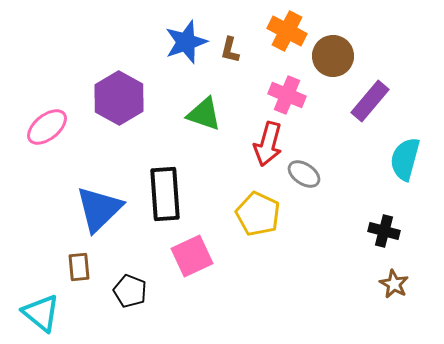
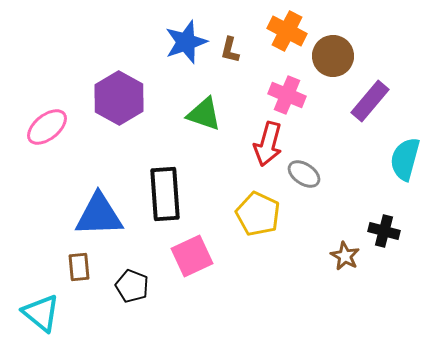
blue triangle: moved 6 px down; rotated 42 degrees clockwise
brown star: moved 49 px left, 28 px up
black pentagon: moved 2 px right, 5 px up
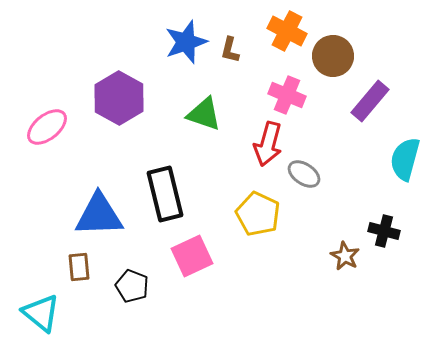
black rectangle: rotated 10 degrees counterclockwise
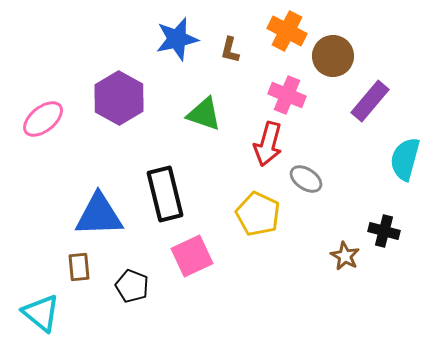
blue star: moved 9 px left, 3 px up; rotated 6 degrees clockwise
pink ellipse: moved 4 px left, 8 px up
gray ellipse: moved 2 px right, 5 px down
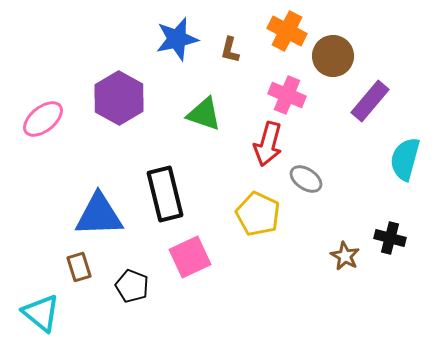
black cross: moved 6 px right, 7 px down
pink square: moved 2 px left, 1 px down
brown rectangle: rotated 12 degrees counterclockwise
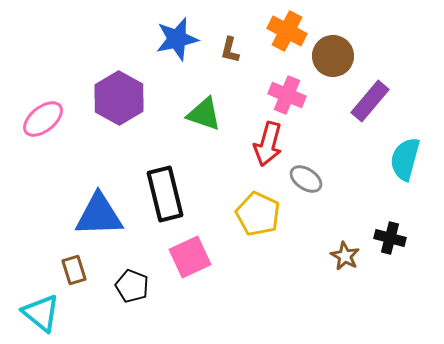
brown rectangle: moved 5 px left, 3 px down
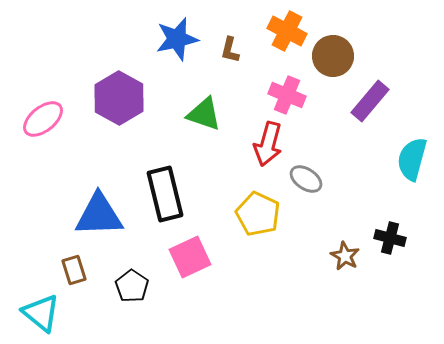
cyan semicircle: moved 7 px right
black pentagon: rotated 12 degrees clockwise
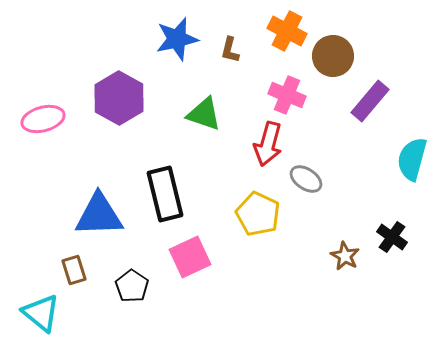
pink ellipse: rotated 24 degrees clockwise
black cross: moved 2 px right, 1 px up; rotated 20 degrees clockwise
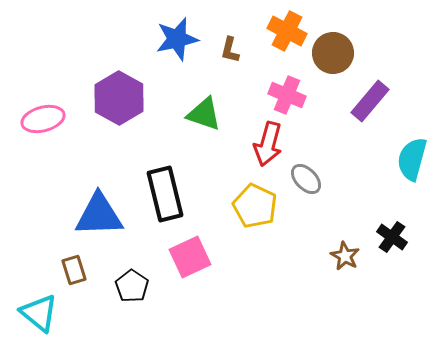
brown circle: moved 3 px up
gray ellipse: rotated 12 degrees clockwise
yellow pentagon: moved 3 px left, 8 px up
cyan triangle: moved 2 px left
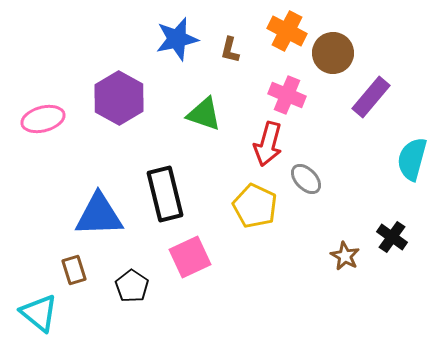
purple rectangle: moved 1 px right, 4 px up
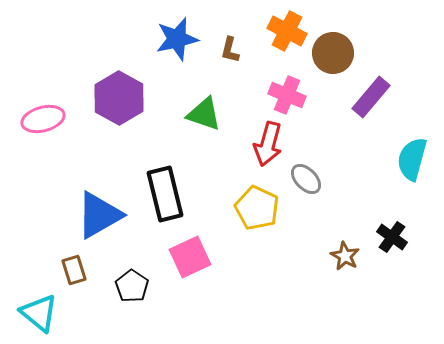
yellow pentagon: moved 2 px right, 2 px down
blue triangle: rotated 28 degrees counterclockwise
